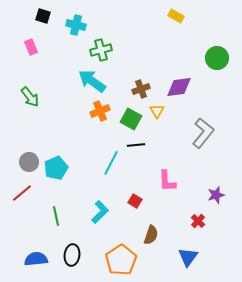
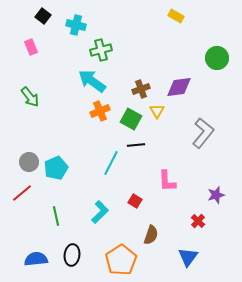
black square: rotated 21 degrees clockwise
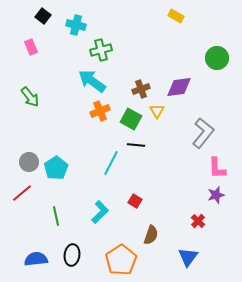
black line: rotated 12 degrees clockwise
cyan pentagon: rotated 10 degrees counterclockwise
pink L-shape: moved 50 px right, 13 px up
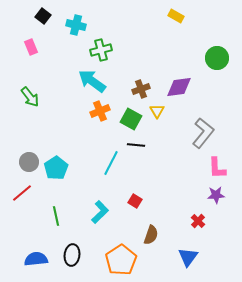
purple star: rotated 12 degrees clockwise
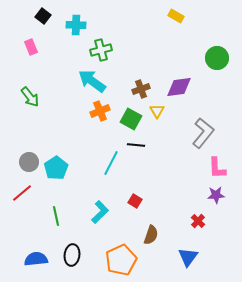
cyan cross: rotated 12 degrees counterclockwise
orange pentagon: rotated 8 degrees clockwise
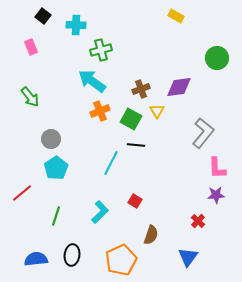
gray circle: moved 22 px right, 23 px up
green line: rotated 30 degrees clockwise
